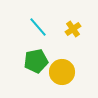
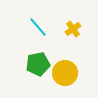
green pentagon: moved 2 px right, 3 px down
yellow circle: moved 3 px right, 1 px down
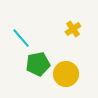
cyan line: moved 17 px left, 11 px down
yellow circle: moved 1 px right, 1 px down
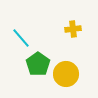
yellow cross: rotated 28 degrees clockwise
green pentagon: rotated 25 degrees counterclockwise
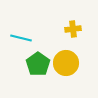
cyan line: rotated 35 degrees counterclockwise
yellow circle: moved 11 px up
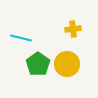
yellow circle: moved 1 px right, 1 px down
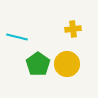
cyan line: moved 4 px left, 1 px up
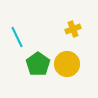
yellow cross: rotated 14 degrees counterclockwise
cyan line: rotated 50 degrees clockwise
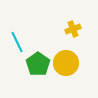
cyan line: moved 5 px down
yellow circle: moved 1 px left, 1 px up
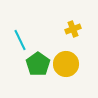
cyan line: moved 3 px right, 2 px up
yellow circle: moved 1 px down
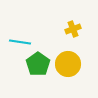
cyan line: moved 2 px down; rotated 55 degrees counterclockwise
yellow circle: moved 2 px right
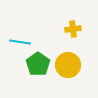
yellow cross: rotated 14 degrees clockwise
yellow circle: moved 1 px down
